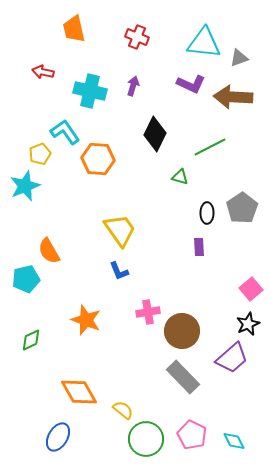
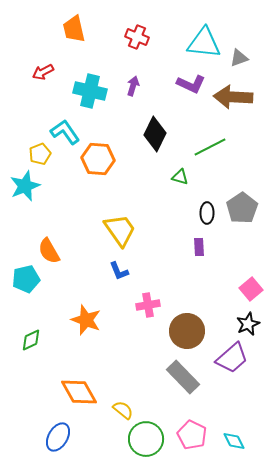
red arrow: rotated 40 degrees counterclockwise
pink cross: moved 7 px up
brown circle: moved 5 px right
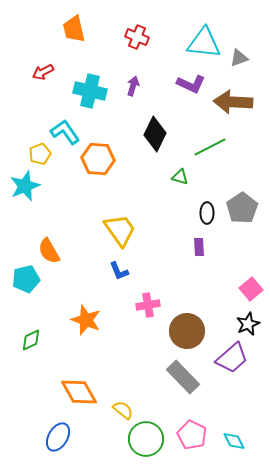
brown arrow: moved 5 px down
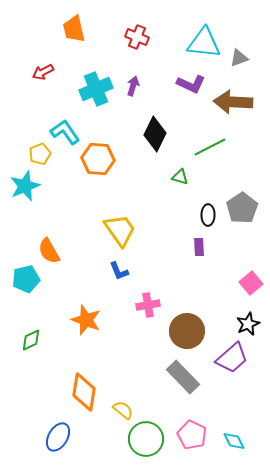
cyan cross: moved 6 px right, 2 px up; rotated 36 degrees counterclockwise
black ellipse: moved 1 px right, 2 px down
pink square: moved 6 px up
orange diamond: moved 5 px right; rotated 39 degrees clockwise
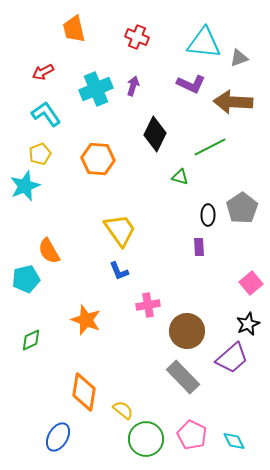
cyan L-shape: moved 19 px left, 18 px up
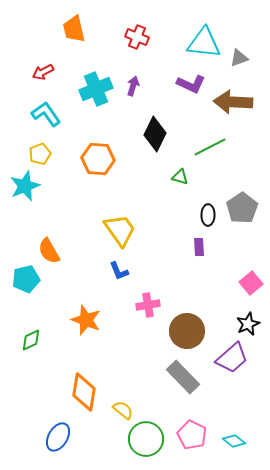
cyan diamond: rotated 25 degrees counterclockwise
